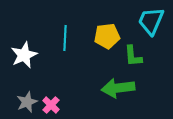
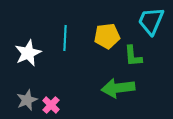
white star: moved 4 px right, 2 px up
gray star: moved 2 px up
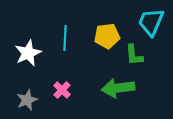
cyan trapezoid: moved 1 px down
green L-shape: moved 1 px right, 1 px up
pink cross: moved 11 px right, 15 px up
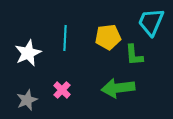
yellow pentagon: moved 1 px right, 1 px down
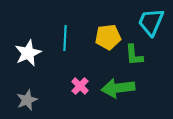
pink cross: moved 18 px right, 4 px up
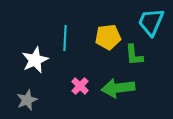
white star: moved 7 px right, 7 px down
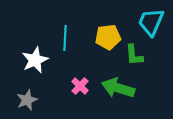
green arrow: rotated 24 degrees clockwise
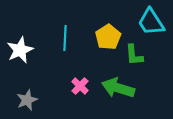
cyan trapezoid: rotated 56 degrees counterclockwise
yellow pentagon: rotated 25 degrees counterclockwise
white star: moved 15 px left, 10 px up
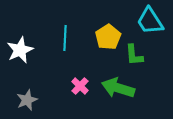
cyan trapezoid: moved 1 px left, 1 px up
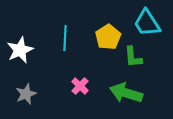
cyan trapezoid: moved 3 px left, 2 px down
green L-shape: moved 1 px left, 2 px down
green arrow: moved 8 px right, 5 px down
gray star: moved 1 px left, 6 px up
